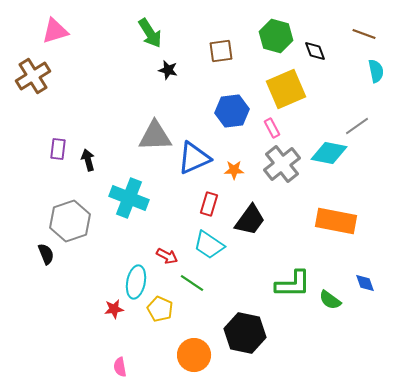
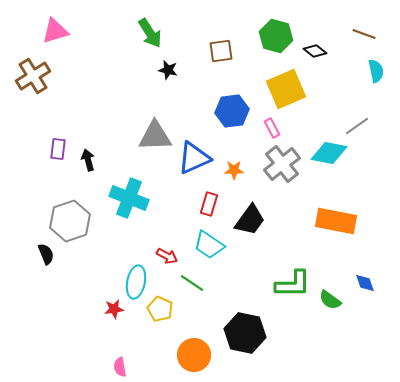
black diamond: rotated 30 degrees counterclockwise
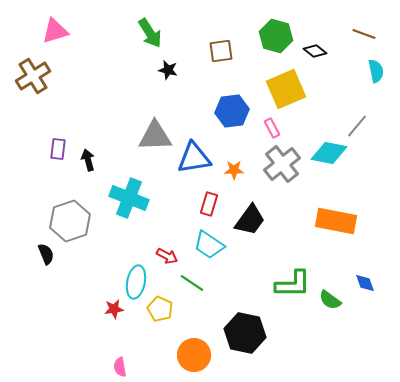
gray line: rotated 15 degrees counterclockwise
blue triangle: rotated 15 degrees clockwise
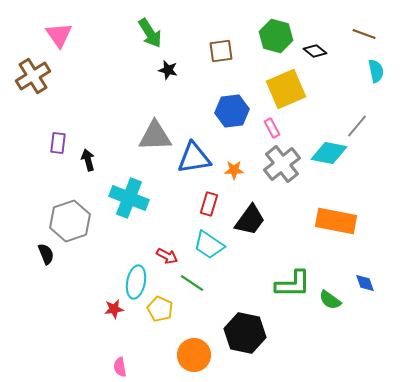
pink triangle: moved 4 px right, 4 px down; rotated 48 degrees counterclockwise
purple rectangle: moved 6 px up
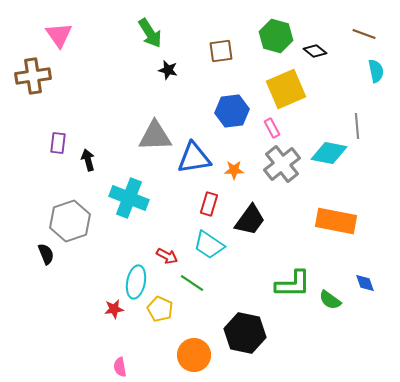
brown cross: rotated 24 degrees clockwise
gray line: rotated 45 degrees counterclockwise
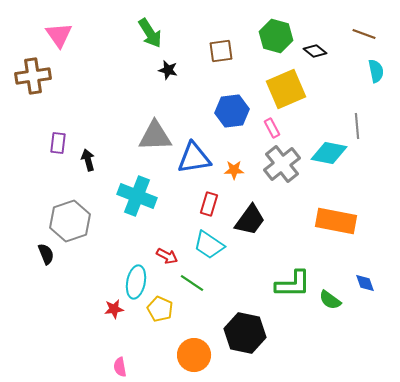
cyan cross: moved 8 px right, 2 px up
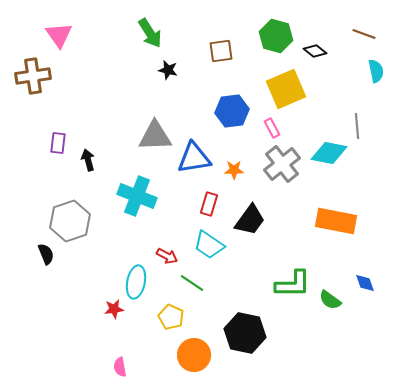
yellow pentagon: moved 11 px right, 8 px down
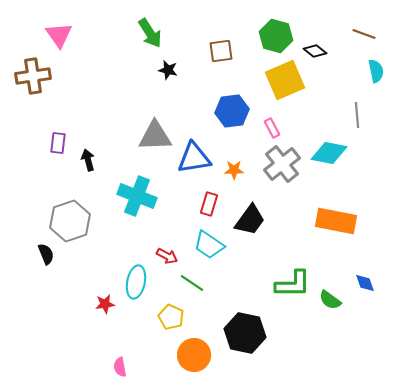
yellow square: moved 1 px left, 9 px up
gray line: moved 11 px up
red star: moved 9 px left, 5 px up
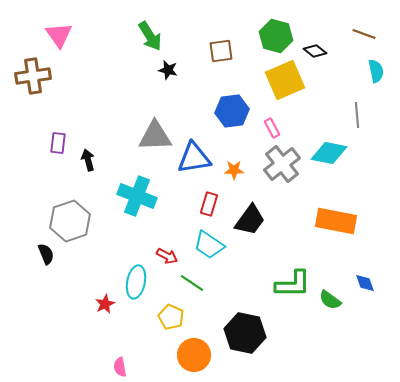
green arrow: moved 3 px down
red star: rotated 18 degrees counterclockwise
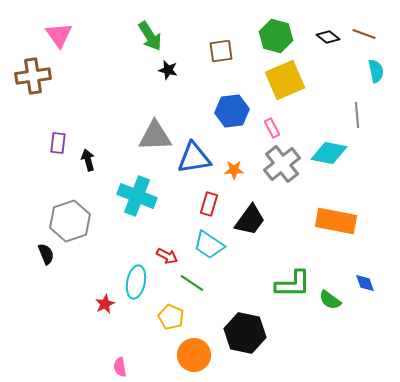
black diamond: moved 13 px right, 14 px up
